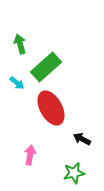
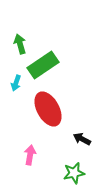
green rectangle: moved 3 px left, 2 px up; rotated 8 degrees clockwise
cyan arrow: moved 1 px left; rotated 70 degrees clockwise
red ellipse: moved 3 px left, 1 px down
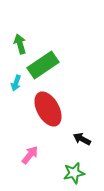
pink arrow: rotated 30 degrees clockwise
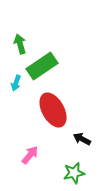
green rectangle: moved 1 px left, 1 px down
red ellipse: moved 5 px right, 1 px down
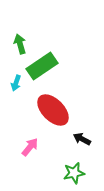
red ellipse: rotated 16 degrees counterclockwise
pink arrow: moved 8 px up
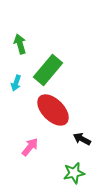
green rectangle: moved 6 px right, 4 px down; rotated 16 degrees counterclockwise
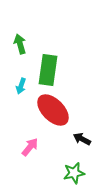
green rectangle: rotated 32 degrees counterclockwise
cyan arrow: moved 5 px right, 3 px down
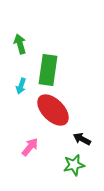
green star: moved 8 px up
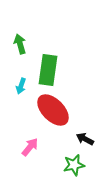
black arrow: moved 3 px right
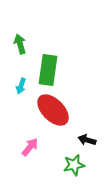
black arrow: moved 2 px right, 1 px down; rotated 12 degrees counterclockwise
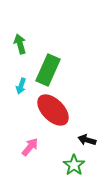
green rectangle: rotated 16 degrees clockwise
green star: rotated 25 degrees counterclockwise
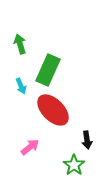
cyan arrow: rotated 42 degrees counterclockwise
black arrow: rotated 114 degrees counterclockwise
pink arrow: rotated 12 degrees clockwise
